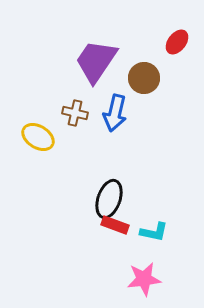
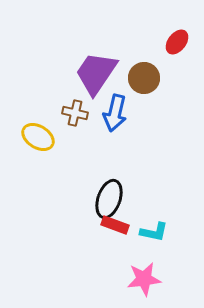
purple trapezoid: moved 12 px down
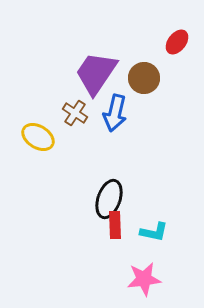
brown cross: rotated 20 degrees clockwise
red rectangle: rotated 68 degrees clockwise
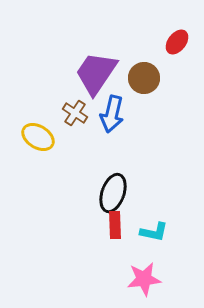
blue arrow: moved 3 px left, 1 px down
black ellipse: moved 4 px right, 6 px up
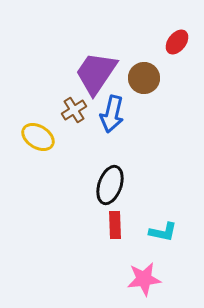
brown cross: moved 1 px left, 3 px up; rotated 25 degrees clockwise
black ellipse: moved 3 px left, 8 px up
cyan L-shape: moved 9 px right
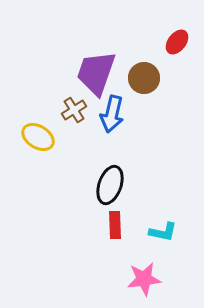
purple trapezoid: rotated 15 degrees counterclockwise
